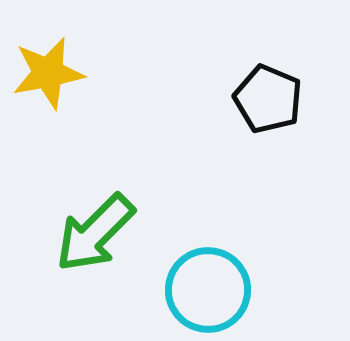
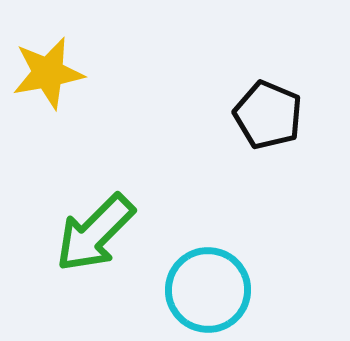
black pentagon: moved 16 px down
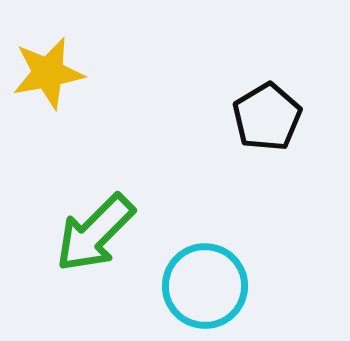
black pentagon: moved 1 px left, 2 px down; rotated 18 degrees clockwise
cyan circle: moved 3 px left, 4 px up
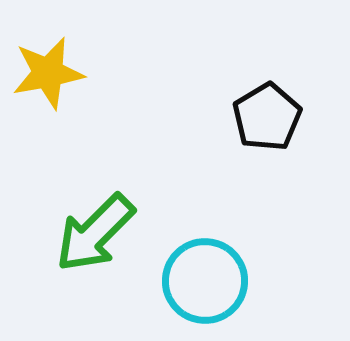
cyan circle: moved 5 px up
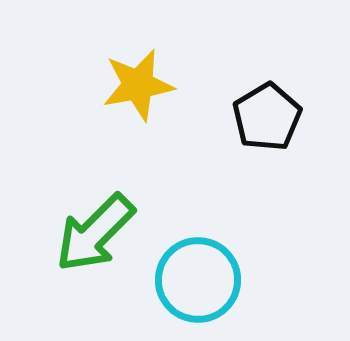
yellow star: moved 90 px right, 12 px down
cyan circle: moved 7 px left, 1 px up
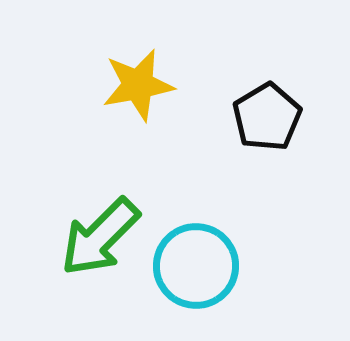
green arrow: moved 5 px right, 4 px down
cyan circle: moved 2 px left, 14 px up
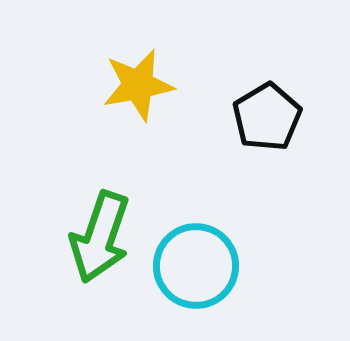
green arrow: rotated 26 degrees counterclockwise
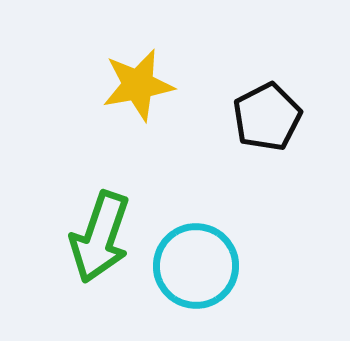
black pentagon: rotated 4 degrees clockwise
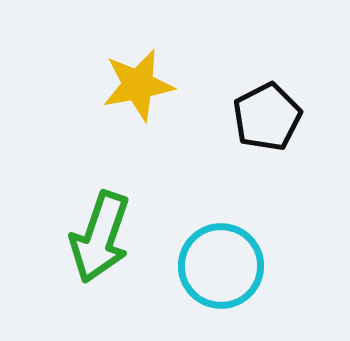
cyan circle: moved 25 px right
